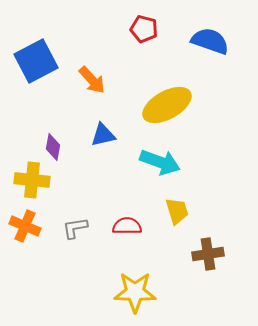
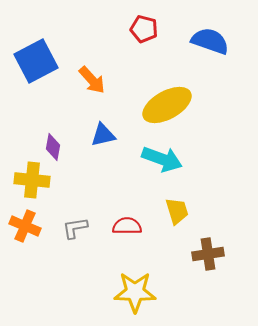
cyan arrow: moved 2 px right, 3 px up
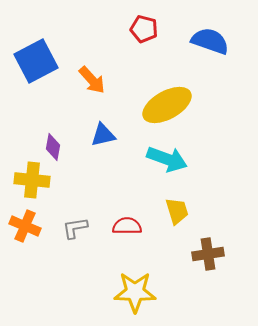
cyan arrow: moved 5 px right
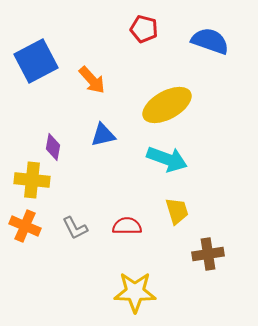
gray L-shape: rotated 108 degrees counterclockwise
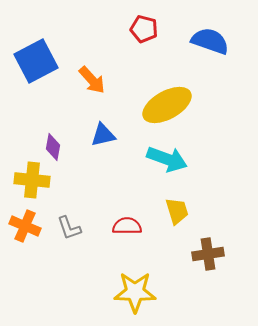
gray L-shape: moved 6 px left; rotated 8 degrees clockwise
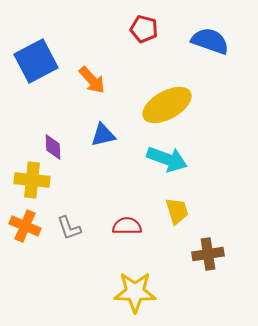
purple diamond: rotated 12 degrees counterclockwise
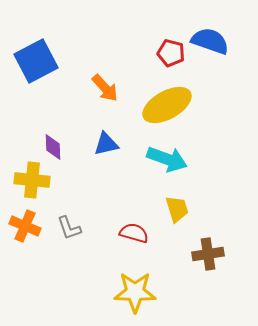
red pentagon: moved 27 px right, 24 px down
orange arrow: moved 13 px right, 8 px down
blue triangle: moved 3 px right, 9 px down
yellow trapezoid: moved 2 px up
red semicircle: moved 7 px right, 7 px down; rotated 16 degrees clockwise
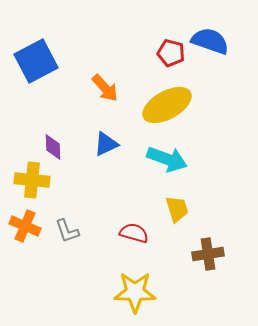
blue triangle: rotated 12 degrees counterclockwise
gray L-shape: moved 2 px left, 3 px down
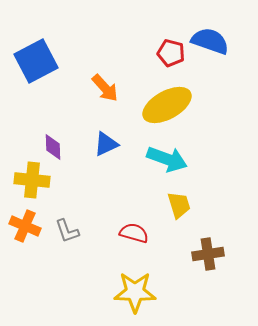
yellow trapezoid: moved 2 px right, 4 px up
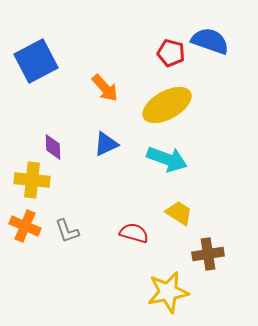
yellow trapezoid: moved 8 px down; rotated 40 degrees counterclockwise
yellow star: moved 33 px right; rotated 12 degrees counterclockwise
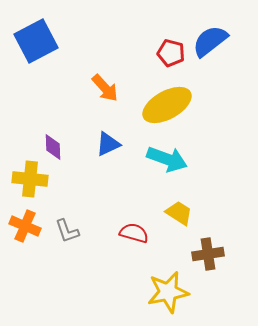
blue semicircle: rotated 57 degrees counterclockwise
blue square: moved 20 px up
blue triangle: moved 2 px right
yellow cross: moved 2 px left, 1 px up
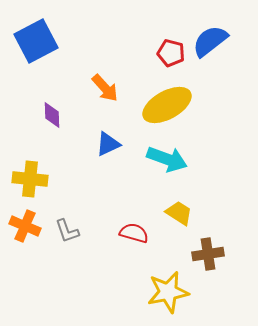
purple diamond: moved 1 px left, 32 px up
